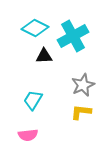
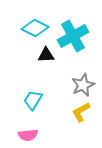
black triangle: moved 2 px right, 1 px up
yellow L-shape: rotated 35 degrees counterclockwise
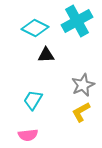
cyan cross: moved 4 px right, 15 px up
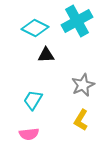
yellow L-shape: moved 8 px down; rotated 30 degrees counterclockwise
pink semicircle: moved 1 px right, 1 px up
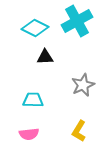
black triangle: moved 1 px left, 2 px down
cyan trapezoid: rotated 60 degrees clockwise
yellow L-shape: moved 2 px left, 11 px down
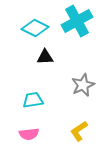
cyan trapezoid: rotated 10 degrees counterclockwise
yellow L-shape: rotated 25 degrees clockwise
